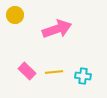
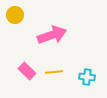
pink arrow: moved 5 px left, 6 px down
cyan cross: moved 4 px right, 1 px down
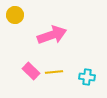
pink rectangle: moved 4 px right
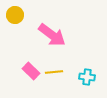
pink arrow: rotated 56 degrees clockwise
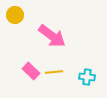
pink arrow: moved 1 px down
